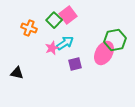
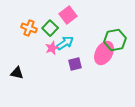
green square: moved 4 px left, 8 px down
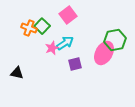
green square: moved 8 px left, 2 px up
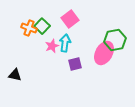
pink square: moved 2 px right, 4 px down
cyan arrow: rotated 48 degrees counterclockwise
pink star: moved 2 px up
black triangle: moved 2 px left, 2 px down
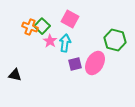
pink square: rotated 24 degrees counterclockwise
orange cross: moved 1 px right, 1 px up
green hexagon: rotated 25 degrees clockwise
pink star: moved 2 px left, 5 px up; rotated 16 degrees counterclockwise
pink ellipse: moved 9 px left, 10 px down
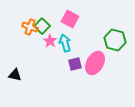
cyan arrow: rotated 24 degrees counterclockwise
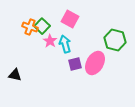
cyan arrow: moved 1 px down
